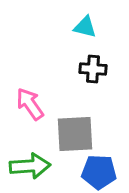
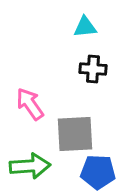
cyan triangle: rotated 20 degrees counterclockwise
blue pentagon: moved 1 px left
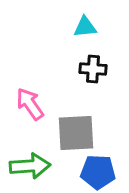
gray square: moved 1 px right, 1 px up
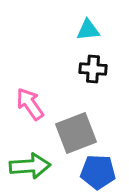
cyan triangle: moved 3 px right, 3 px down
gray square: rotated 18 degrees counterclockwise
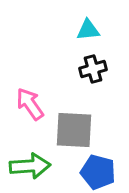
black cross: rotated 20 degrees counterclockwise
gray square: moved 2 px left, 3 px up; rotated 24 degrees clockwise
blue pentagon: rotated 12 degrees clockwise
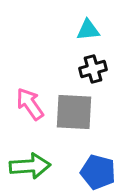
gray square: moved 18 px up
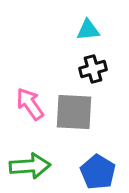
blue pentagon: rotated 16 degrees clockwise
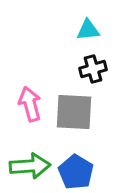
pink arrow: rotated 20 degrees clockwise
blue pentagon: moved 22 px left
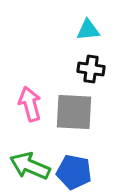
black cross: moved 2 px left; rotated 24 degrees clockwise
green arrow: rotated 153 degrees counterclockwise
blue pentagon: moved 2 px left; rotated 20 degrees counterclockwise
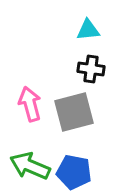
gray square: rotated 18 degrees counterclockwise
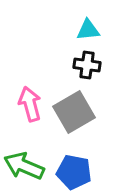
black cross: moved 4 px left, 4 px up
gray square: rotated 15 degrees counterclockwise
green arrow: moved 6 px left
